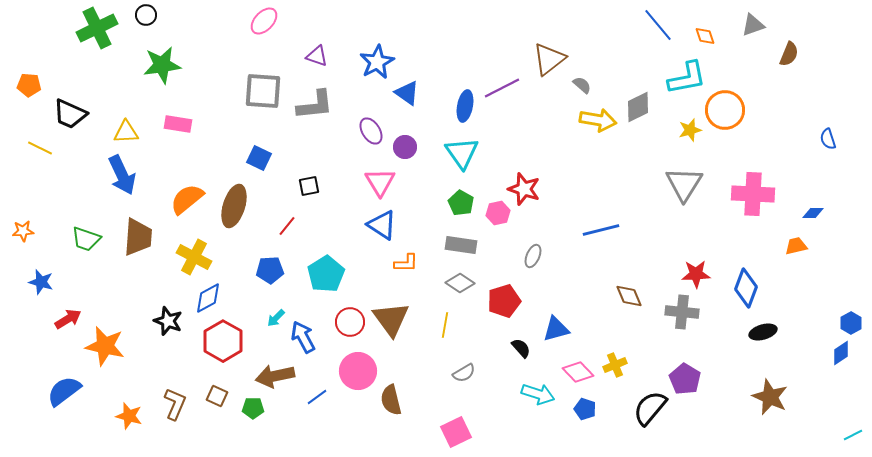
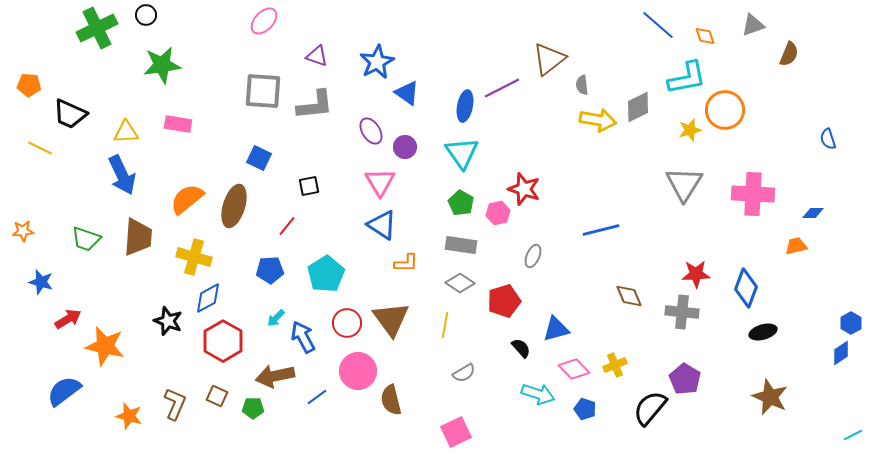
blue line at (658, 25): rotated 9 degrees counterclockwise
gray semicircle at (582, 85): rotated 138 degrees counterclockwise
yellow cross at (194, 257): rotated 12 degrees counterclockwise
red circle at (350, 322): moved 3 px left, 1 px down
pink diamond at (578, 372): moved 4 px left, 3 px up
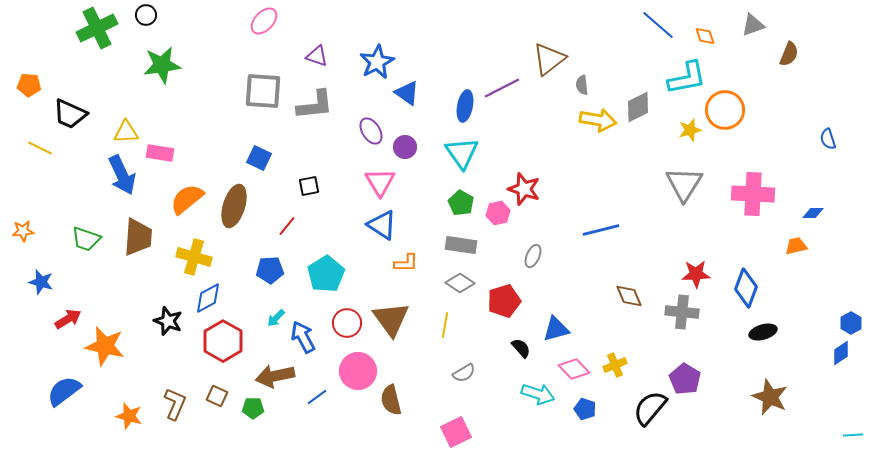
pink rectangle at (178, 124): moved 18 px left, 29 px down
cyan line at (853, 435): rotated 24 degrees clockwise
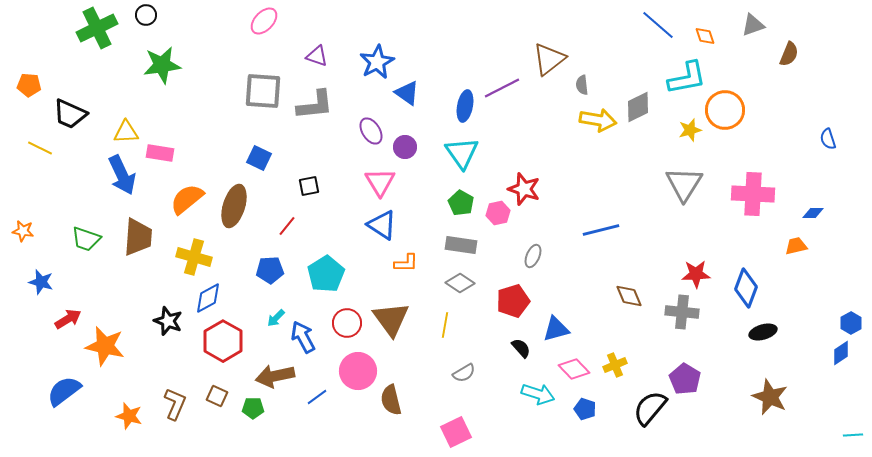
orange star at (23, 231): rotated 15 degrees clockwise
red pentagon at (504, 301): moved 9 px right
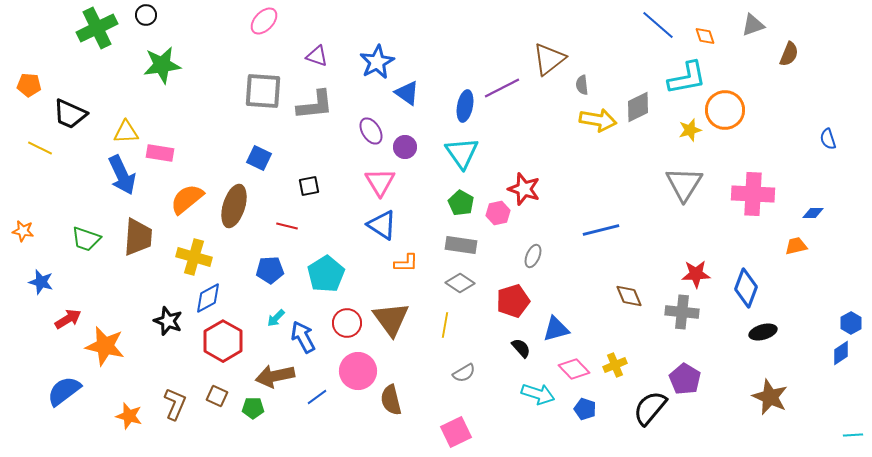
red line at (287, 226): rotated 65 degrees clockwise
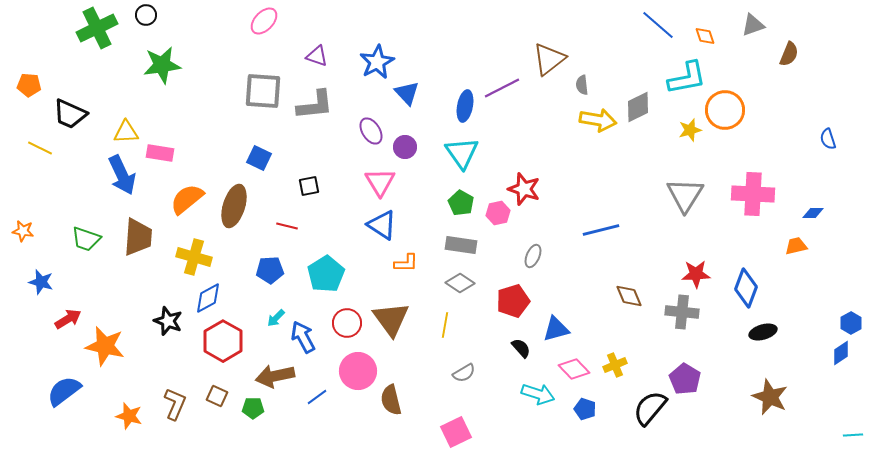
blue triangle at (407, 93): rotated 12 degrees clockwise
gray triangle at (684, 184): moved 1 px right, 11 px down
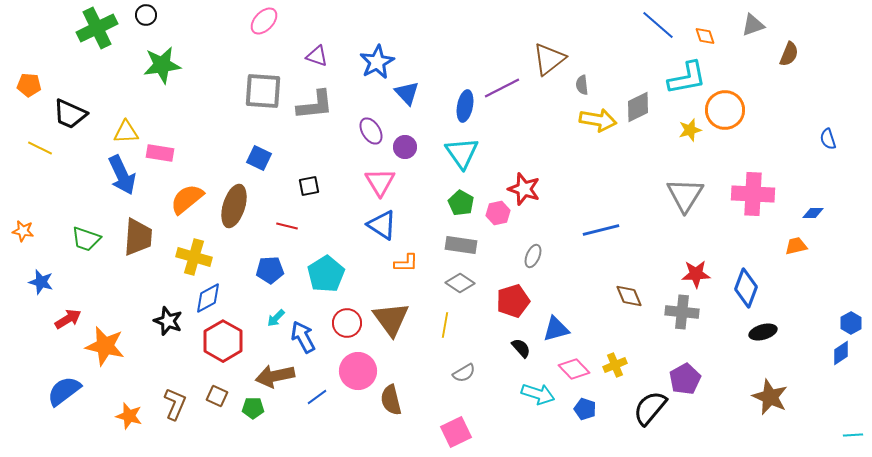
purple pentagon at (685, 379): rotated 12 degrees clockwise
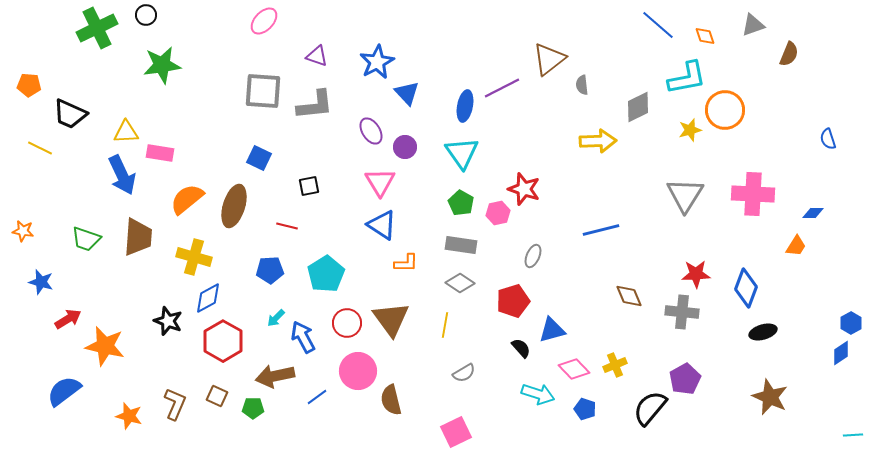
yellow arrow at (598, 120): moved 21 px down; rotated 12 degrees counterclockwise
orange trapezoid at (796, 246): rotated 135 degrees clockwise
blue triangle at (556, 329): moved 4 px left, 1 px down
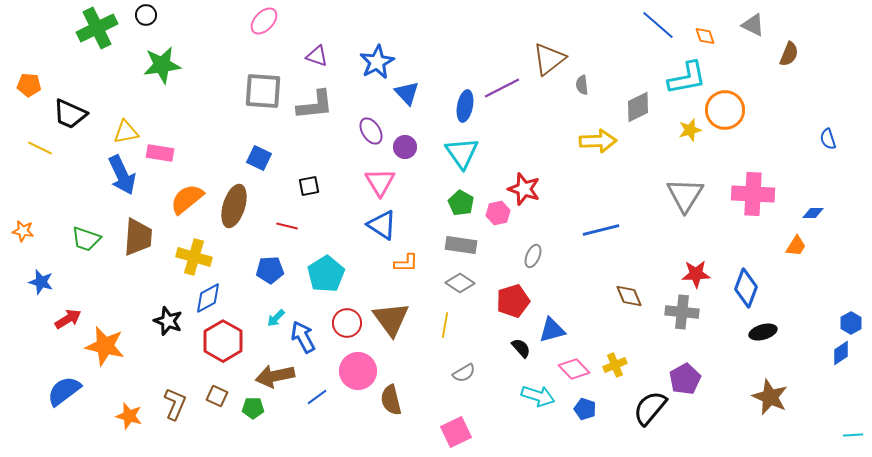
gray triangle at (753, 25): rotated 45 degrees clockwise
yellow triangle at (126, 132): rotated 8 degrees counterclockwise
cyan arrow at (538, 394): moved 2 px down
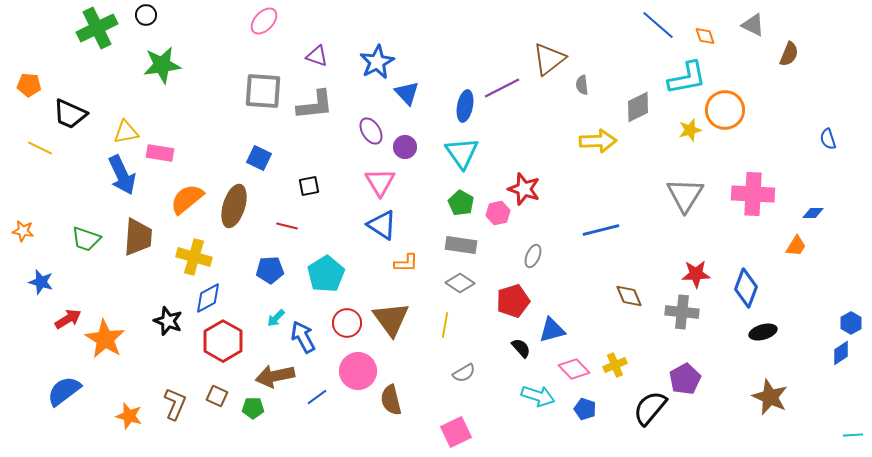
orange star at (105, 346): moved 7 px up; rotated 18 degrees clockwise
